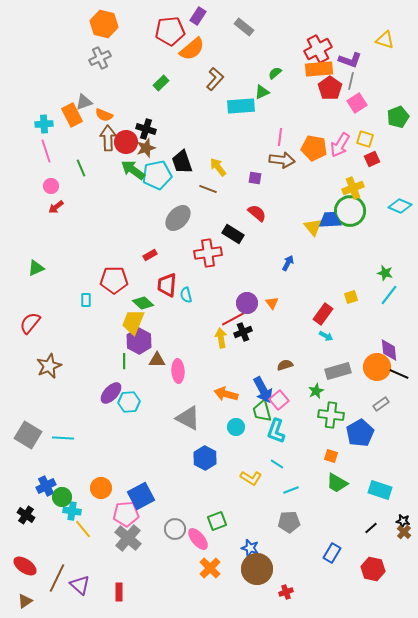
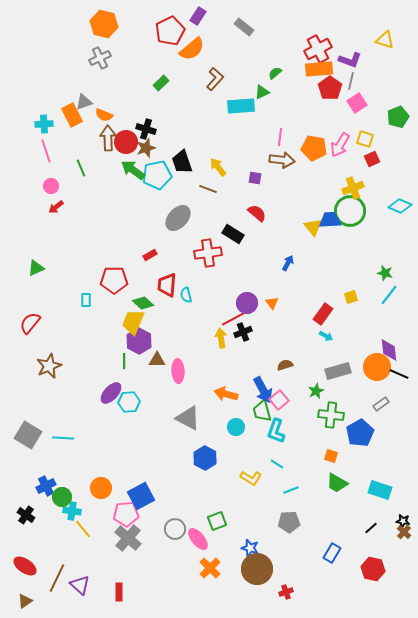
red pentagon at (170, 31): rotated 20 degrees counterclockwise
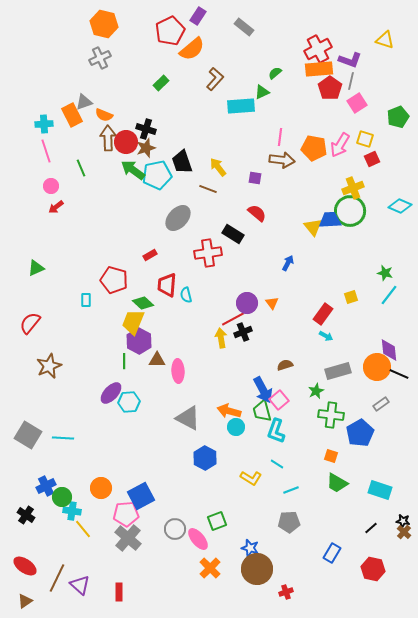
red pentagon at (114, 280): rotated 16 degrees clockwise
orange arrow at (226, 394): moved 3 px right, 17 px down
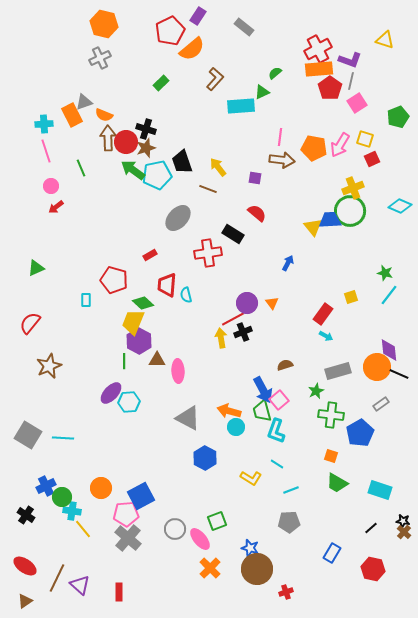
pink ellipse at (198, 539): moved 2 px right
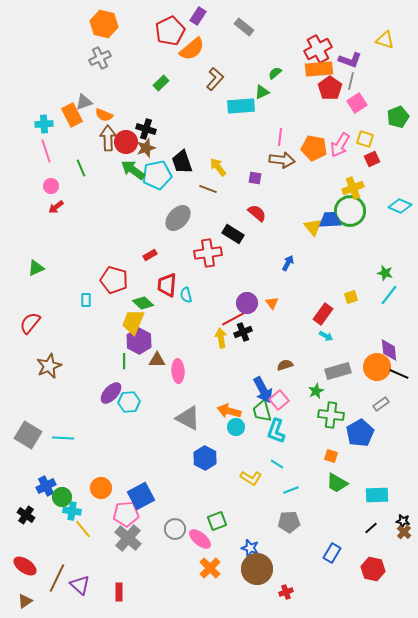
cyan rectangle at (380, 490): moved 3 px left, 5 px down; rotated 20 degrees counterclockwise
pink ellipse at (200, 539): rotated 10 degrees counterclockwise
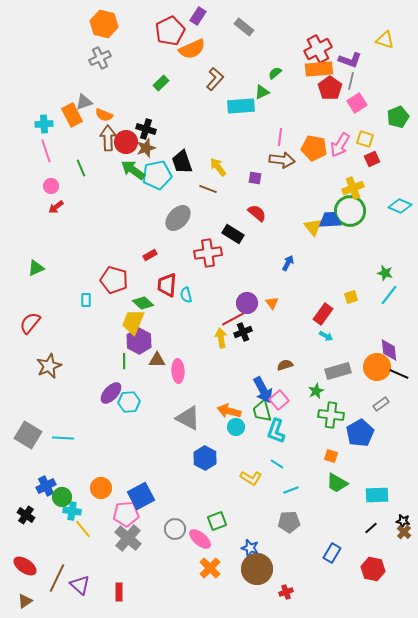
orange semicircle at (192, 49): rotated 16 degrees clockwise
